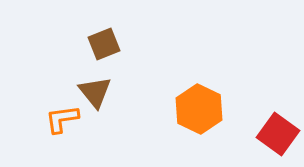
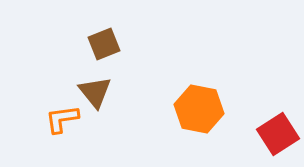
orange hexagon: rotated 15 degrees counterclockwise
red square: rotated 21 degrees clockwise
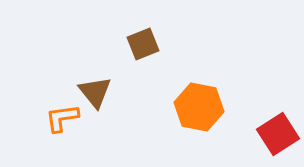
brown square: moved 39 px right
orange hexagon: moved 2 px up
orange L-shape: moved 1 px up
